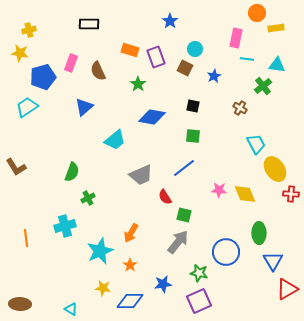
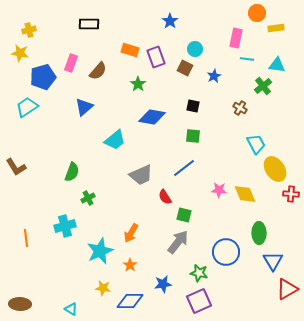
brown semicircle at (98, 71): rotated 114 degrees counterclockwise
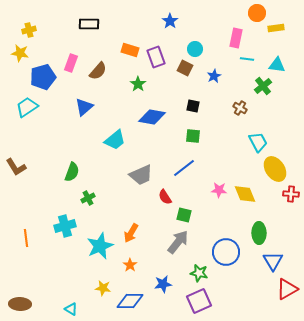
cyan trapezoid at (256, 144): moved 2 px right, 2 px up
cyan star at (100, 251): moved 5 px up
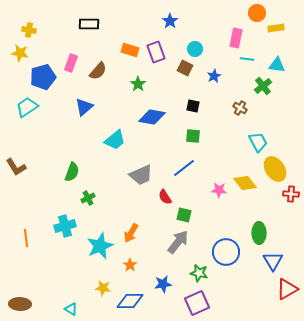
yellow cross at (29, 30): rotated 24 degrees clockwise
purple rectangle at (156, 57): moved 5 px up
yellow diamond at (245, 194): moved 11 px up; rotated 15 degrees counterclockwise
purple square at (199, 301): moved 2 px left, 2 px down
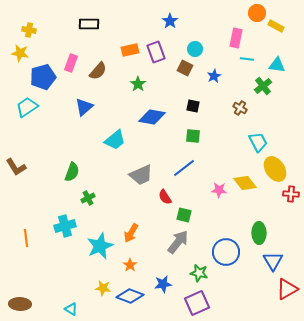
yellow rectangle at (276, 28): moved 2 px up; rotated 35 degrees clockwise
orange rectangle at (130, 50): rotated 30 degrees counterclockwise
blue diamond at (130, 301): moved 5 px up; rotated 20 degrees clockwise
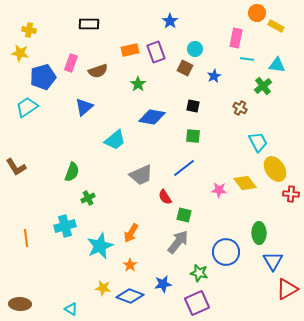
brown semicircle at (98, 71): rotated 30 degrees clockwise
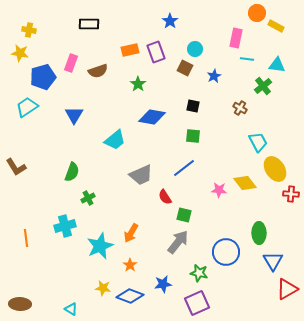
blue triangle at (84, 107): moved 10 px left, 8 px down; rotated 18 degrees counterclockwise
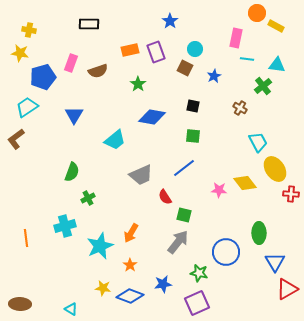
brown L-shape at (16, 167): moved 28 px up; rotated 85 degrees clockwise
blue triangle at (273, 261): moved 2 px right, 1 px down
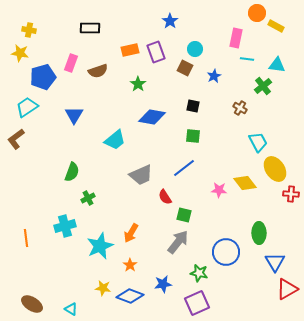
black rectangle at (89, 24): moved 1 px right, 4 px down
brown ellipse at (20, 304): moved 12 px right; rotated 30 degrees clockwise
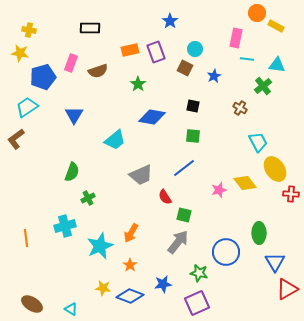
pink star at (219, 190): rotated 21 degrees counterclockwise
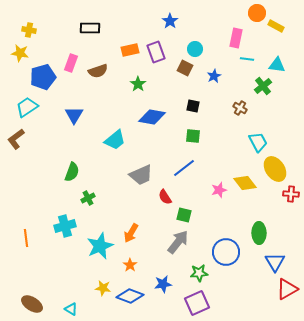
green star at (199, 273): rotated 18 degrees counterclockwise
